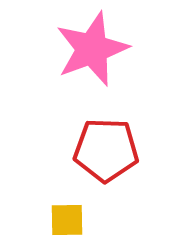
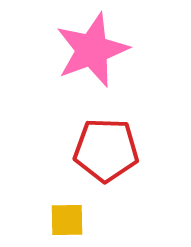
pink star: moved 1 px down
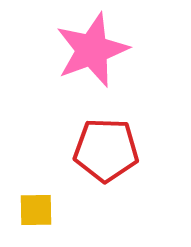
yellow square: moved 31 px left, 10 px up
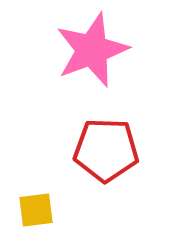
yellow square: rotated 6 degrees counterclockwise
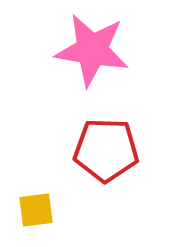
pink star: rotated 30 degrees clockwise
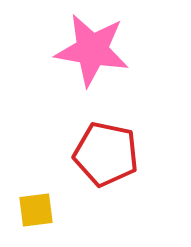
red pentagon: moved 4 px down; rotated 10 degrees clockwise
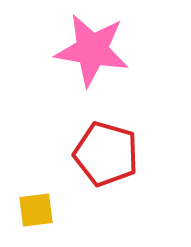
red pentagon: rotated 4 degrees clockwise
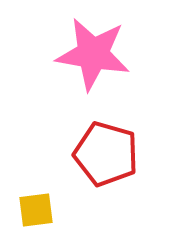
pink star: moved 1 px right, 4 px down
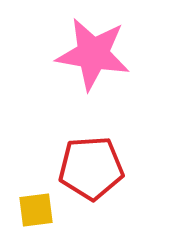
red pentagon: moved 15 px left, 14 px down; rotated 20 degrees counterclockwise
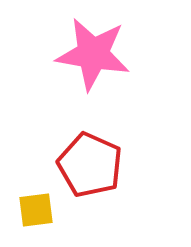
red pentagon: moved 1 px left, 3 px up; rotated 28 degrees clockwise
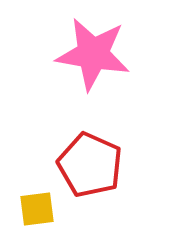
yellow square: moved 1 px right, 1 px up
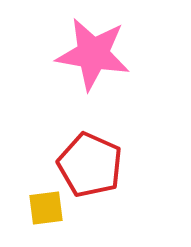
yellow square: moved 9 px right, 1 px up
